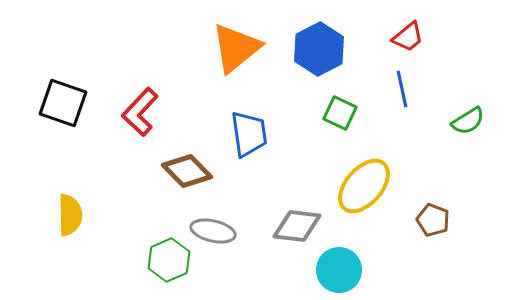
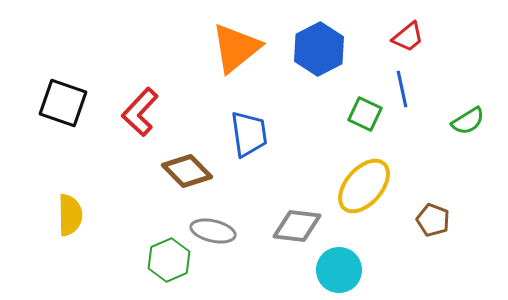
green square: moved 25 px right, 1 px down
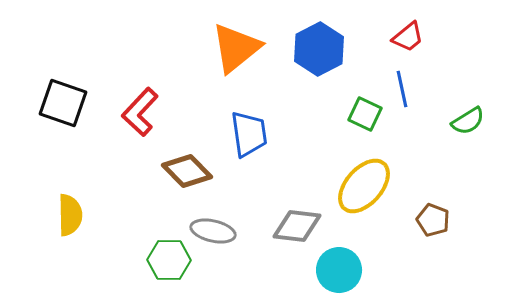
green hexagon: rotated 24 degrees clockwise
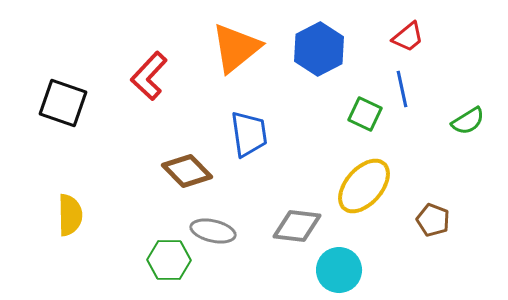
red L-shape: moved 9 px right, 36 px up
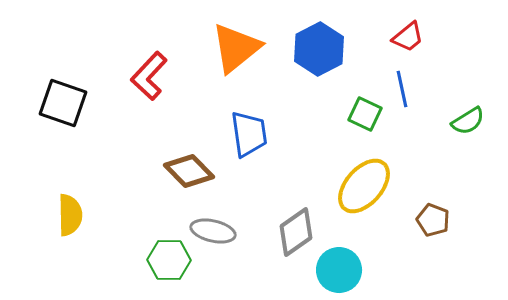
brown diamond: moved 2 px right
gray diamond: moved 1 px left, 6 px down; rotated 42 degrees counterclockwise
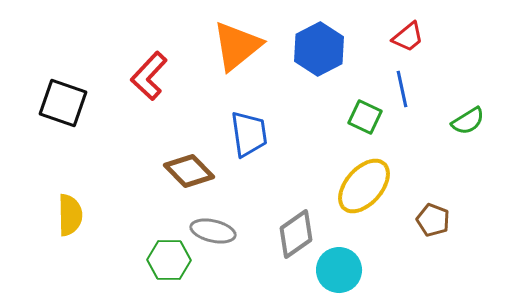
orange triangle: moved 1 px right, 2 px up
green square: moved 3 px down
gray diamond: moved 2 px down
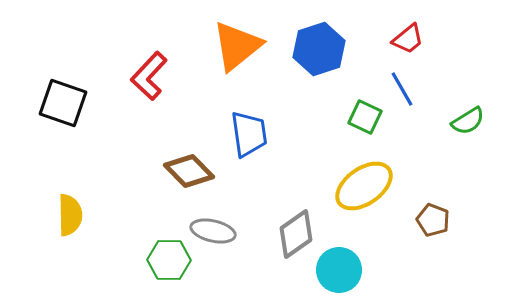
red trapezoid: moved 2 px down
blue hexagon: rotated 9 degrees clockwise
blue line: rotated 18 degrees counterclockwise
yellow ellipse: rotated 14 degrees clockwise
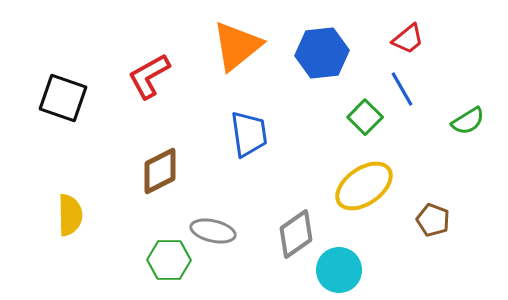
blue hexagon: moved 3 px right, 4 px down; rotated 12 degrees clockwise
red L-shape: rotated 18 degrees clockwise
black square: moved 5 px up
green square: rotated 20 degrees clockwise
brown diamond: moved 29 px left; rotated 72 degrees counterclockwise
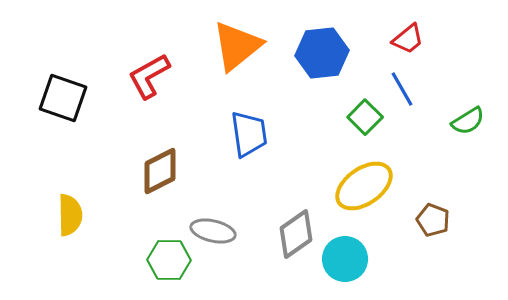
cyan circle: moved 6 px right, 11 px up
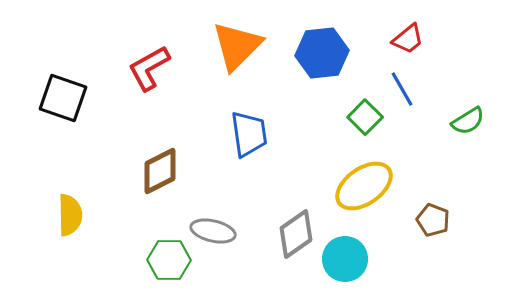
orange triangle: rotated 6 degrees counterclockwise
red L-shape: moved 8 px up
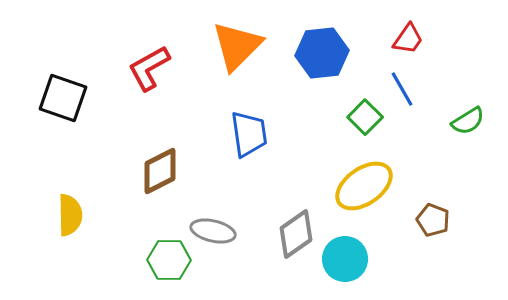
red trapezoid: rotated 16 degrees counterclockwise
